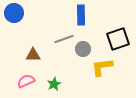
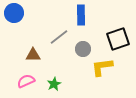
gray line: moved 5 px left, 2 px up; rotated 18 degrees counterclockwise
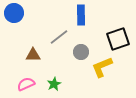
gray circle: moved 2 px left, 3 px down
yellow L-shape: rotated 15 degrees counterclockwise
pink semicircle: moved 3 px down
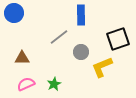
brown triangle: moved 11 px left, 3 px down
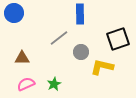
blue rectangle: moved 1 px left, 1 px up
gray line: moved 1 px down
yellow L-shape: rotated 35 degrees clockwise
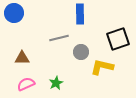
gray line: rotated 24 degrees clockwise
green star: moved 2 px right, 1 px up
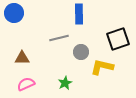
blue rectangle: moved 1 px left
green star: moved 9 px right
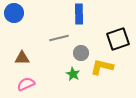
gray circle: moved 1 px down
green star: moved 8 px right, 9 px up; rotated 16 degrees counterclockwise
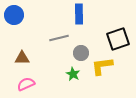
blue circle: moved 2 px down
yellow L-shape: moved 1 px up; rotated 20 degrees counterclockwise
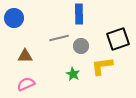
blue circle: moved 3 px down
gray circle: moved 7 px up
brown triangle: moved 3 px right, 2 px up
